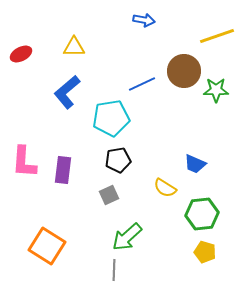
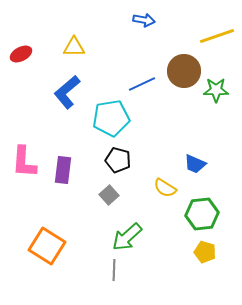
black pentagon: rotated 25 degrees clockwise
gray square: rotated 18 degrees counterclockwise
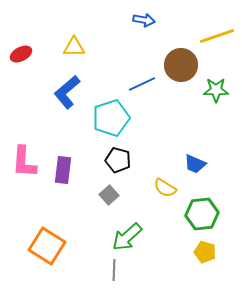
brown circle: moved 3 px left, 6 px up
cyan pentagon: rotated 9 degrees counterclockwise
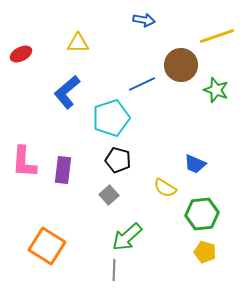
yellow triangle: moved 4 px right, 4 px up
green star: rotated 20 degrees clockwise
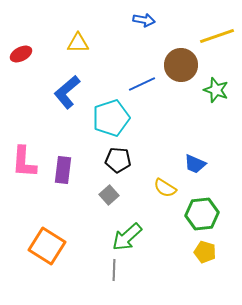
black pentagon: rotated 10 degrees counterclockwise
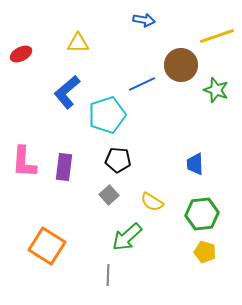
cyan pentagon: moved 4 px left, 3 px up
blue trapezoid: rotated 65 degrees clockwise
purple rectangle: moved 1 px right, 3 px up
yellow semicircle: moved 13 px left, 14 px down
gray line: moved 6 px left, 5 px down
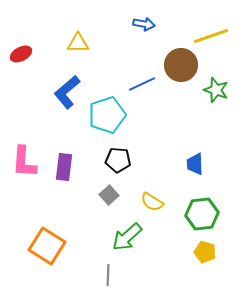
blue arrow: moved 4 px down
yellow line: moved 6 px left
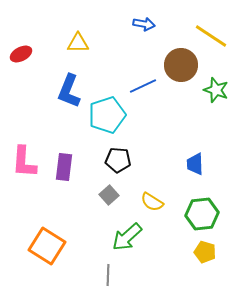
yellow line: rotated 52 degrees clockwise
blue line: moved 1 px right, 2 px down
blue L-shape: moved 2 px right, 1 px up; rotated 28 degrees counterclockwise
